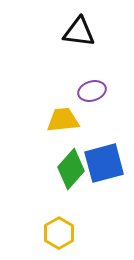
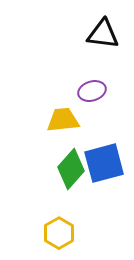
black triangle: moved 24 px right, 2 px down
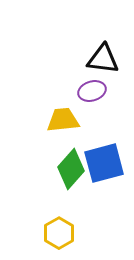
black triangle: moved 25 px down
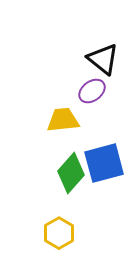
black triangle: rotated 32 degrees clockwise
purple ellipse: rotated 20 degrees counterclockwise
green diamond: moved 4 px down
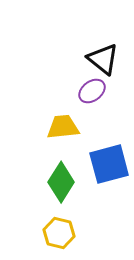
yellow trapezoid: moved 7 px down
blue square: moved 5 px right, 1 px down
green diamond: moved 10 px left, 9 px down; rotated 9 degrees counterclockwise
yellow hexagon: rotated 16 degrees counterclockwise
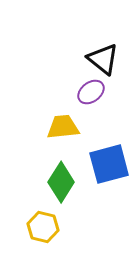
purple ellipse: moved 1 px left, 1 px down
yellow hexagon: moved 16 px left, 6 px up
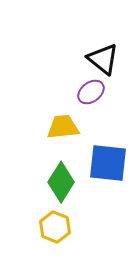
blue square: moved 1 px left, 1 px up; rotated 21 degrees clockwise
yellow hexagon: moved 12 px right; rotated 8 degrees clockwise
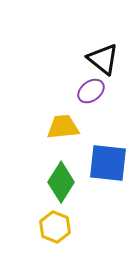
purple ellipse: moved 1 px up
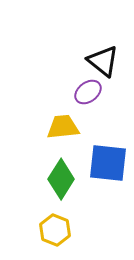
black triangle: moved 2 px down
purple ellipse: moved 3 px left, 1 px down
green diamond: moved 3 px up
yellow hexagon: moved 3 px down
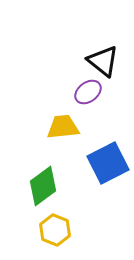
blue square: rotated 33 degrees counterclockwise
green diamond: moved 18 px left, 7 px down; rotated 21 degrees clockwise
